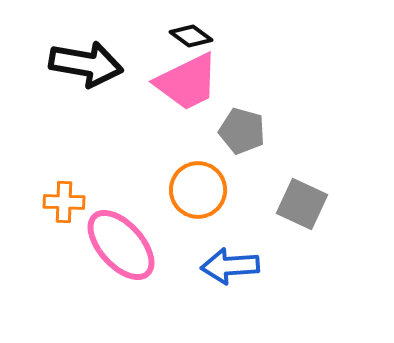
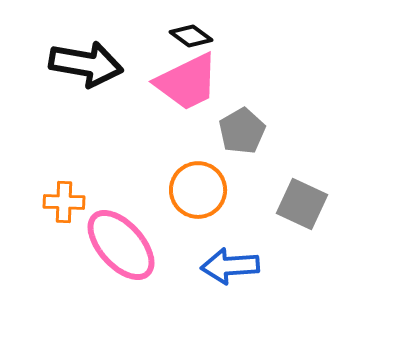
gray pentagon: rotated 27 degrees clockwise
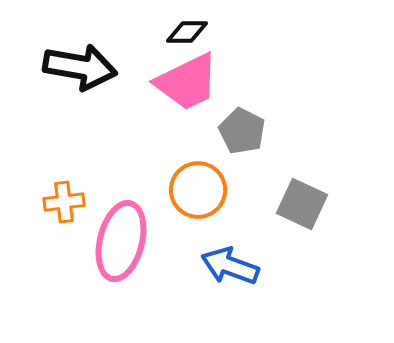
black diamond: moved 4 px left, 4 px up; rotated 36 degrees counterclockwise
black arrow: moved 6 px left, 3 px down
gray pentagon: rotated 15 degrees counterclockwise
orange cross: rotated 9 degrees counterclockwise
pink ellipse: moved 4 px up; rotated 56 degrees clockwise
blue arrow: rotated 24 degrees clockwise
